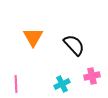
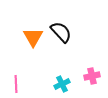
black semicircle: moved 13 px left, 13 px up
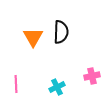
black semicircle: rotated 45 degrees clockwise
cyan cross: moved 5 px left, 3 px down
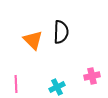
orange triangle: moved 3 px down; rotated 15 degrees counterclockwise
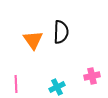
orange triangle: rotated 10 degrees clockwise
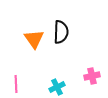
orange triangle: moved 1 px right, 1 px up
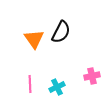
black semicircle: rotated 25 degrees clockwise
pink line: moved 14 px right
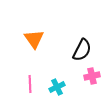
black semicircle: moved 21 px right, 18 px down
